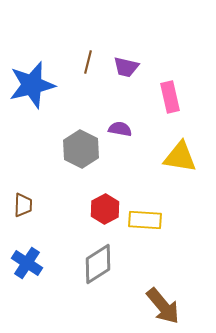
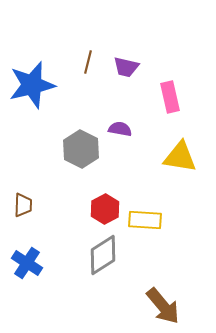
gray diamond: moved 5 px right, 9 px up
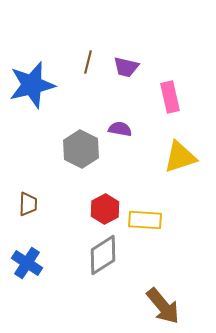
yellow triangle: rotated 27 degrees counterclockwise
brown trapezoid: moved 5 px right, 1 px up
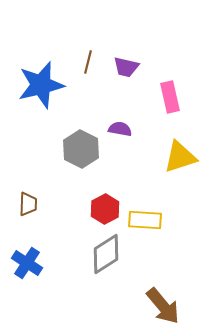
blue star: moved 9 px right
gray diamond: moved 3 px right, 1 px up
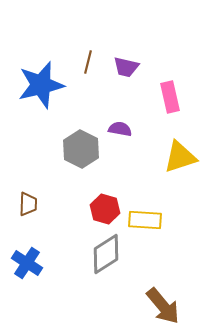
red hexagon: rotated 16 degrees counterclockwise
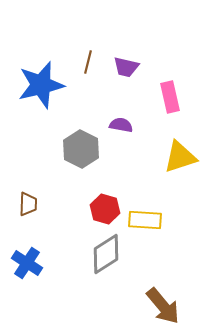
purple semicircle: moved 1 px right, 4 px up
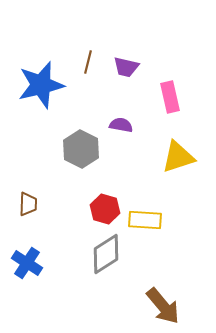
yellow triangle: moved 2 px left
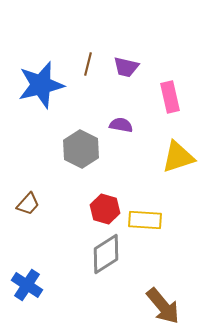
brown line: moved 2 px down
brown trapezoid: rotated 40 degrees clockwise
blue cross: moved 22 px down
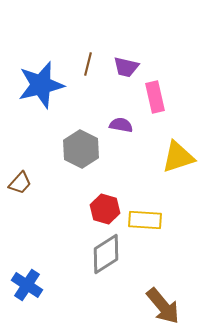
pink rectangle: moved 15 px left
brown trapezoid: moved 8 px left, 21 px up
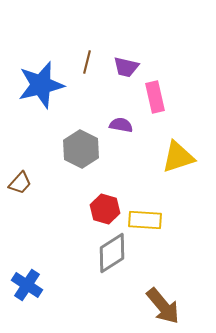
brown line: moved 1 px left, 2 px up
gray diamond: moved 6 px right, 1 px up
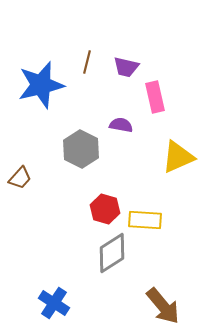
yellow triangle: rotated 6 degrees counterclockwise
brown trapezoid: moved 5 px up
blue cross: moved 27 px right, 18 px down
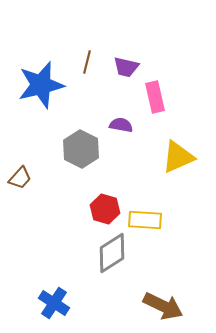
brown arrow: rotated 24 degrees counterclockwise
